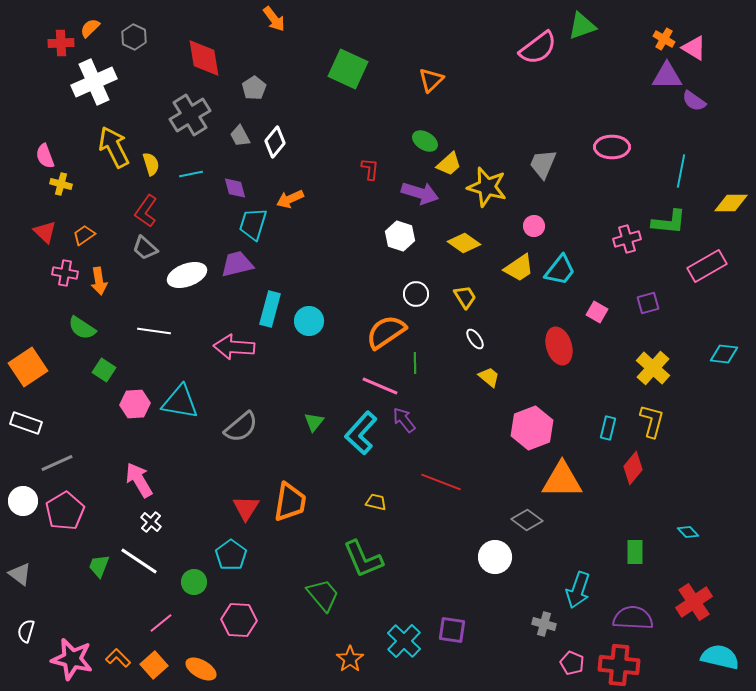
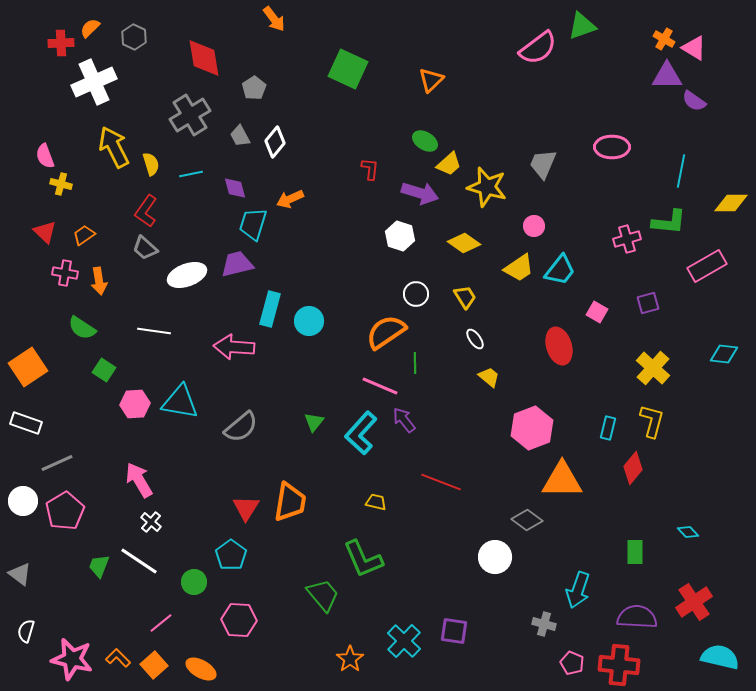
purple semicircle at (633, 618): moved 4 px right, 1 px up
purple square at (452, 630): moved 2 px right, 1 px down
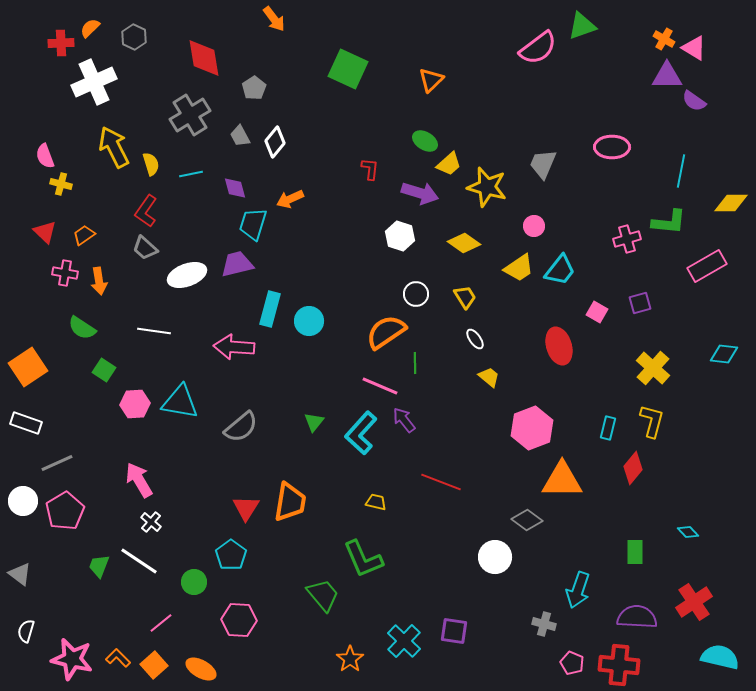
purple square at (648, 303): moved 8 px left
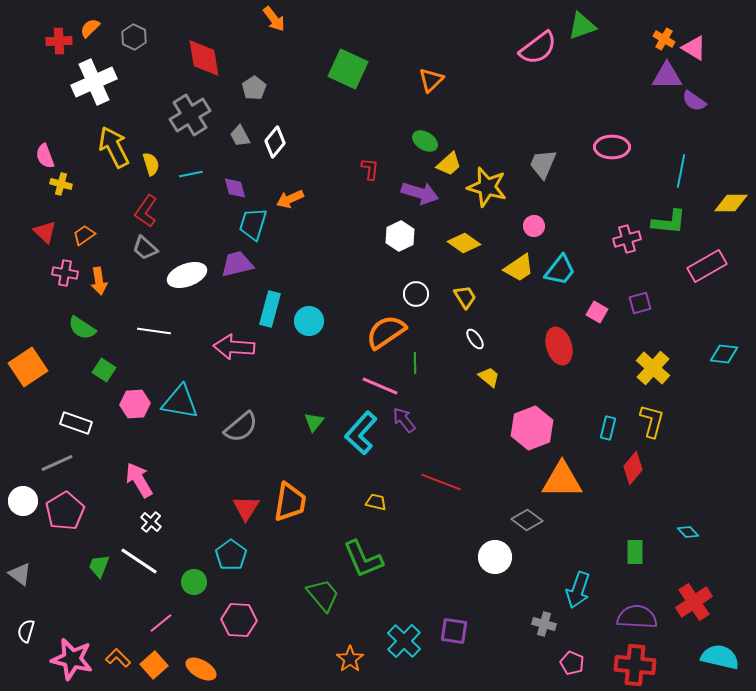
red cross at (61, 43): moved 2 px left, 2 px up
white hexagon at (400, 236): rotated 16 degrees clockwise
white rectangle at (26, 423): moved 50 px right
red cross at (619, 665): moved 16 px right
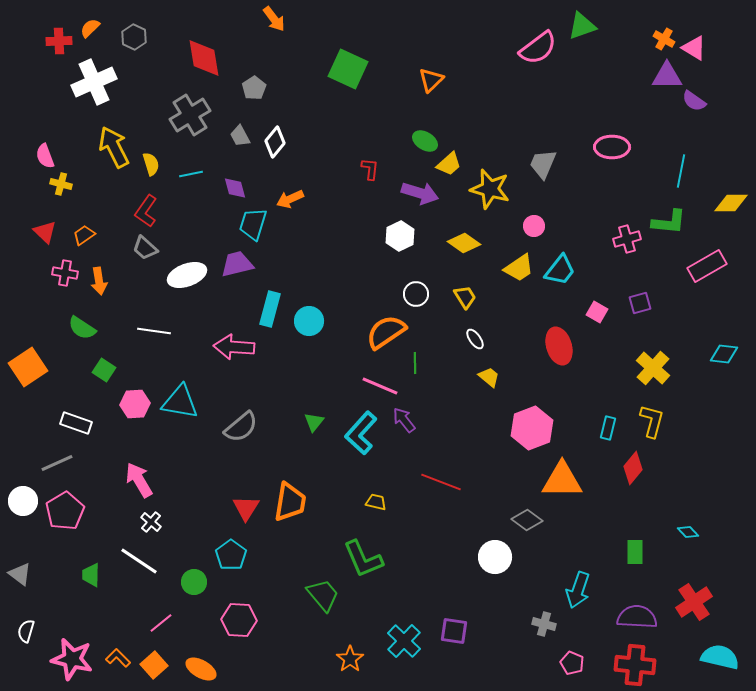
yellow star at (487, 187): moved 3 px right, 2 px down
green trapezoid at (99, 566): moved 8 px left, 9 px down; rotated 20 degrees counterclockwise
